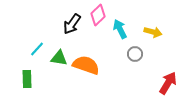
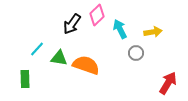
pink diamond: moved 1 px left
yellow arrow: rotated 24 degrees counterclockwise
gray circle: moved 1 px right, 1 px up
green rectangle: moved 2 px left
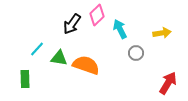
yellow arrow: moved 9 px right, 1 px down
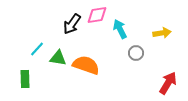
pink diamond: rotated 35 degrees clockwise
green triangle: moved 1 px left
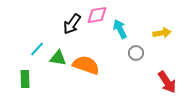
red arrow: moved 1 px left, 1 px up; rotated 115 degrees clockwise
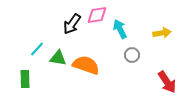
gray circle: moved 4 px left, 2 px down
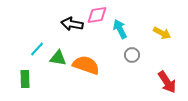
black arrow: rotated 65 degrees clockwise
yellow arrow: rotated 36 degrees clockwise
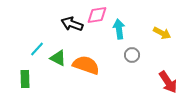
black arrow: rotated 10 degrees clockwise
cyan arrow: moved 1 px left; rotated 18 degrees clockwise
green triangle: rotated 18 degrees clockwise
red arrow: moved 1 px right
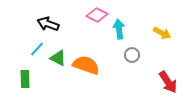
pink diamond: rotated 35 degrees clockwise
black arrow: moved 24 px left
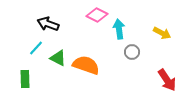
cyan line: moved 1 px left, 1 px up
gray circle: moved 3 px up
red arrow: moved 1 px left, 2 px up
